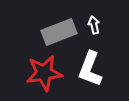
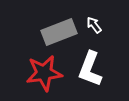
white arrow: rotated 24 degrees counterclockwise
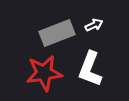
white arrow: rotated 102 degrees clockwise
gray rectangle: moved 2 px left, 1 px down
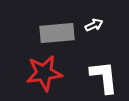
gray rectangle: rotated 16 degrees clockwise
white L-shape: moved 14 px right, 8 px down; rotated 153 degrees clockwise
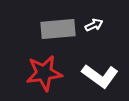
gray rectangle: moved 1 px right, 4 px up
white L-shape: moved 4 px left, 1 px up; rotated 132 degrees clockwise
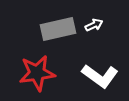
gray rectangle: rotated 8 degrees counterclockwise
red star: moved 7 px left
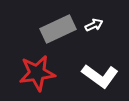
gray rectangle: rotated 12 degrees counterclockwise
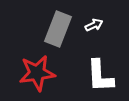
gray rectangle: rotated 44 degrees counterclockwise
white L-shape: rotated 51 degrees clockwise
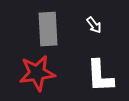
white arrow: rotated 78 degrees clockwise
gray rectangle: moved 10 px left; rotated 24 degrees counterclockwise
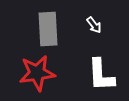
white L-shape: moved 1 px right, 1 px up
